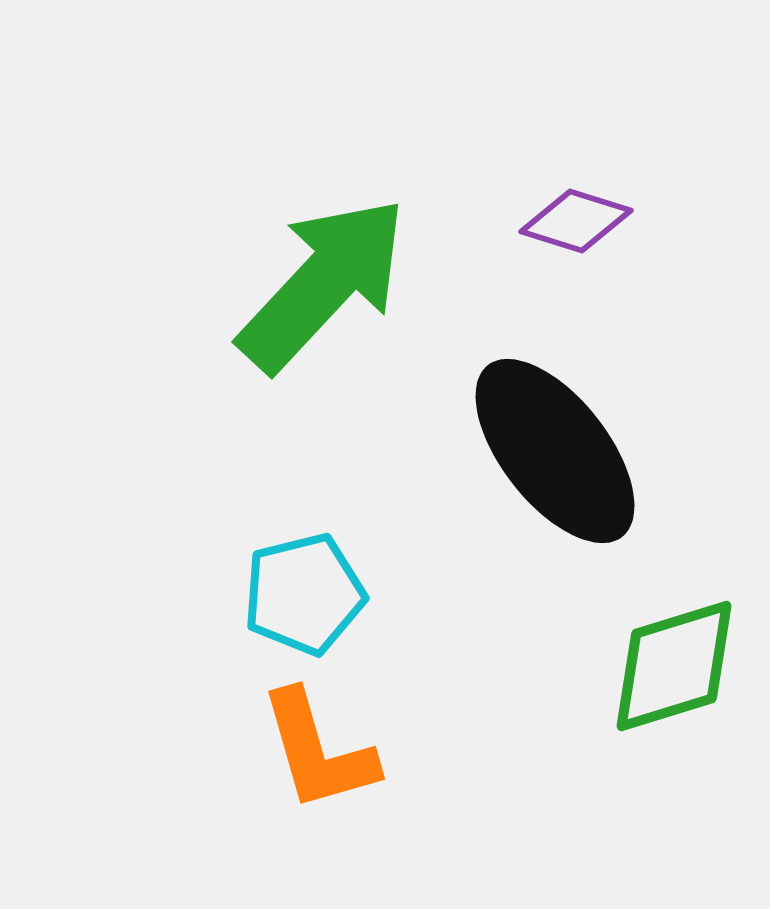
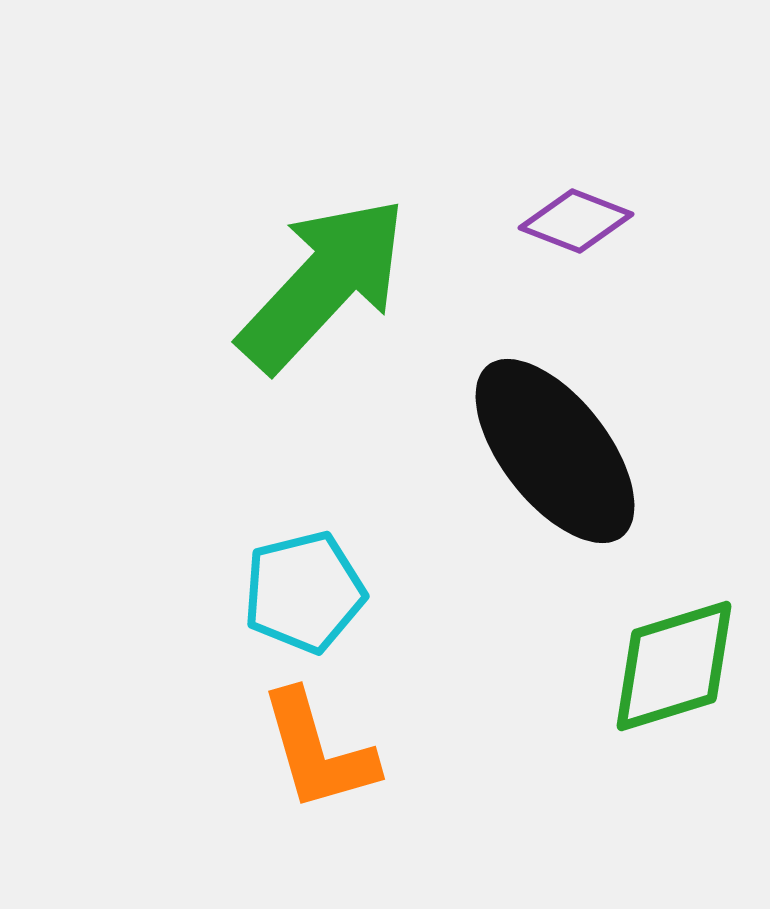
purple diamond: rotated 4 degrees clockwise
cyan pentagon: moved 2 px up
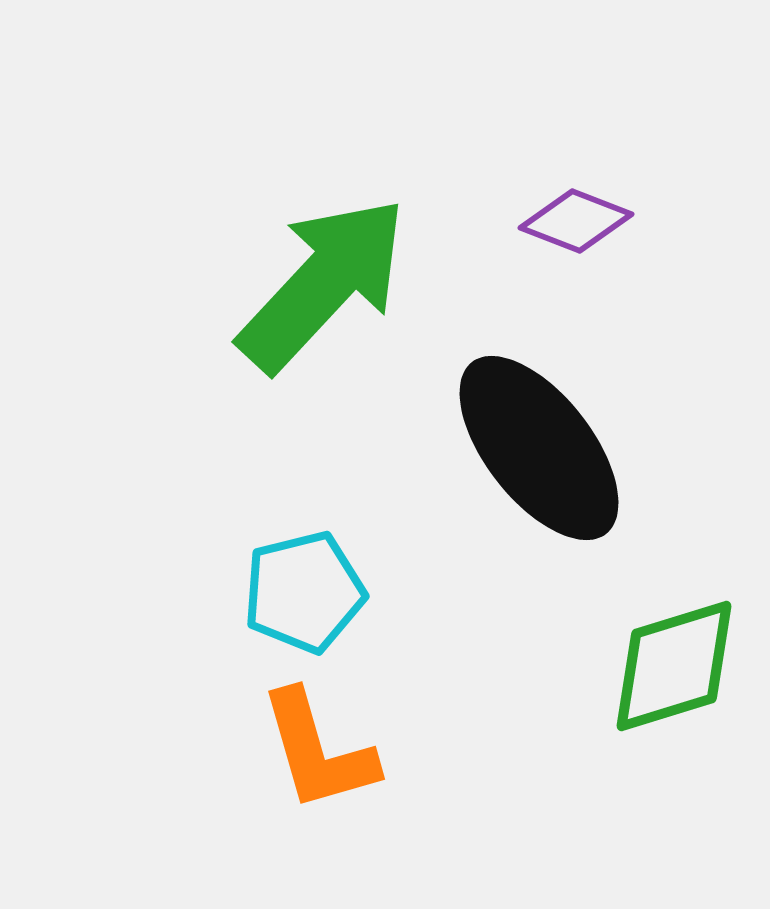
black ellipse: moved 16 px left, 3 px up
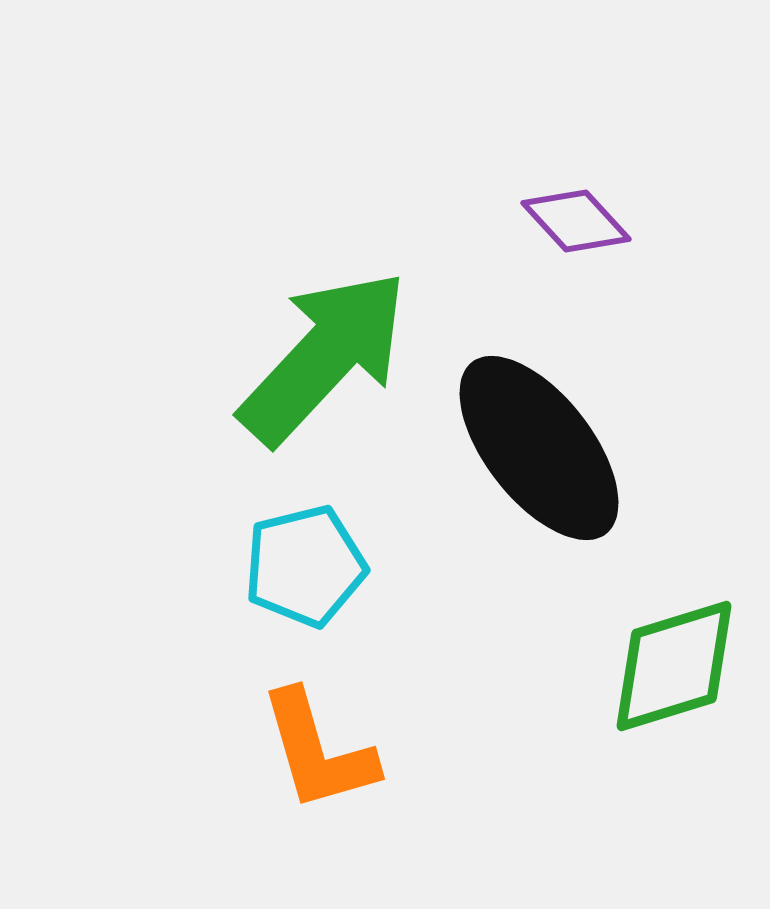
purple diamond: rotated 26 degrees clockwise
green arrow: moved 1 px right, 73 px down
cyan pentagon: moved 1 px right, 26 px up
